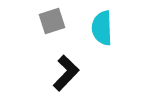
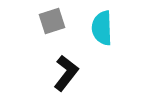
black L-shape: rotated 6 degrees counterclockwise
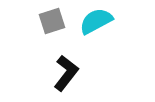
cyan semicircle: moved 6 px left, 7 px up; rotated 64 degrees clockwise
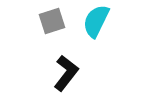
cyan semicircle: rotated 36 degrees counterclockwise
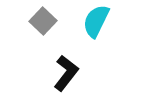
gray square: moved 9 px left; rotated 28 degrees counterclockwise
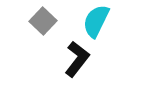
black L-shape: moved 11 px right, 14 px up
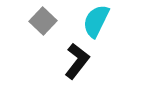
black L-shape: moved 2 px down
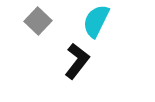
gray square: moved 5 px left
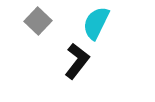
cyan semicircle: moved 2 px down
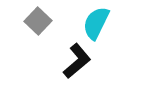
black L-shape: rotated 12 degrees clockwise
